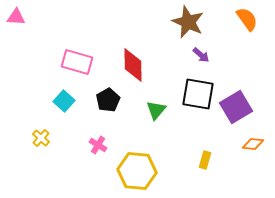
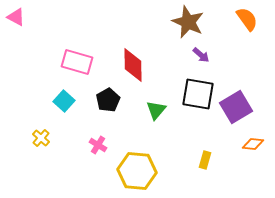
pink triangle: rotated 24 degrees clockwise
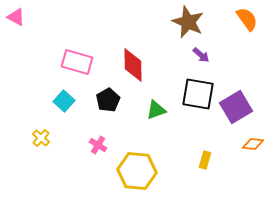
green triangle: rotated 30 degrees clockwise
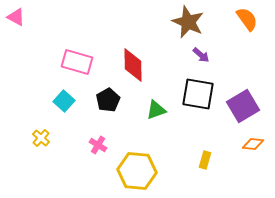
purple square: moved 7 px right, 1 px up
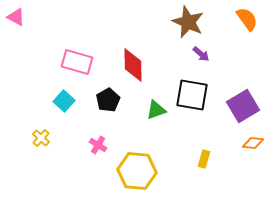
purple arrow: moved 1 px up
black square: moved 6 px left, 1 px down
orange diamond: moved 1 px up
yellow rectangle: moved 1 px left, 1 px up
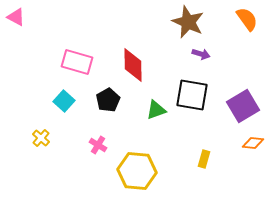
purple arrow: rotated 24 degrees counterclockwise
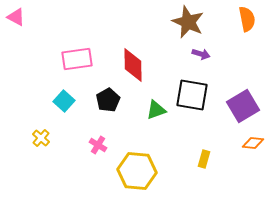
orange semicircle: rotated 25 degrees clockwise
pink rectangle: moved 3 px up; rotated 24 degrees counterclockwise
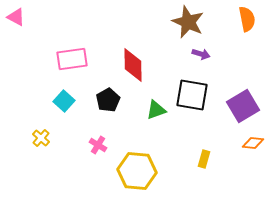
pink rectangle: moved 5 px left
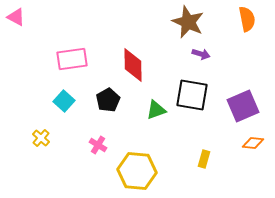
purple square: rotated 8 degrees clockwise
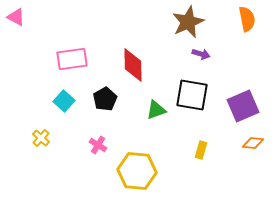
brown star: rotated 24 degrees clockwise
black pentagon: moved 3 px left, 1 px up
yellow rectangle: moved 3 px left, 9 px up
